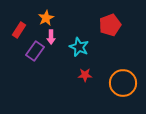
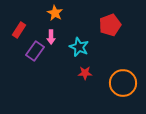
orange star: moved 9 px right, 5 px up; rotated 14 degrees counterclockwise
red star: moved 2 px up
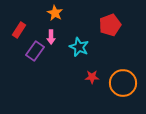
red star: moved 7 px right, 4 px down
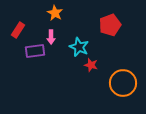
red rectangle: moved 1 px left
purple rectangle: rotated 48 degrees clockwise
red star: moved 1 px left, 12 px up; rotated 16 degrees clockwise
